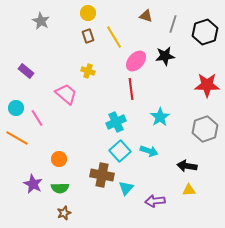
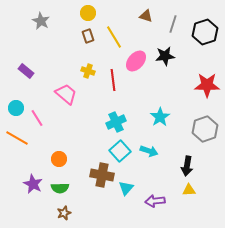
red line: moved 18 px left, 9 px up
black arrow: rotated 90 degrees counterclockwise
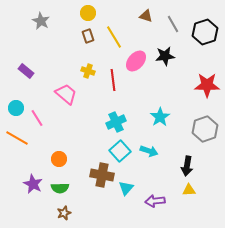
gray line: rotated 48 degrees counterclockwise
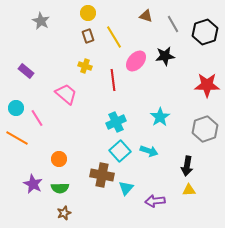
yellow cross: moved 3 px left, 5 px up
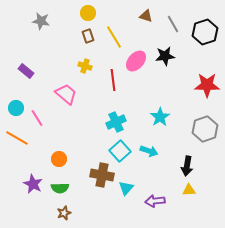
gray star: rotated 18 degrees counterclockwise
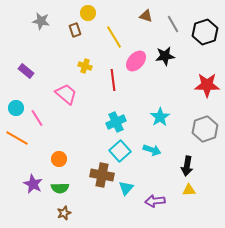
brown rectangle: moved 13 px left, 6 px up
cyan arrow: moved 3 px right, 1 px up
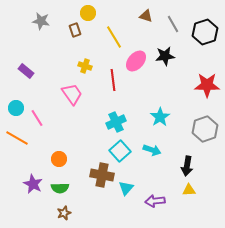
pink trapezoid: moved 6 px right; rotated 15 degrees clockwise
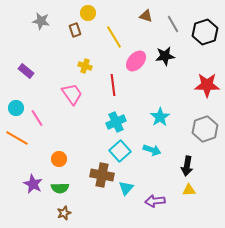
red line: moved 5 px down
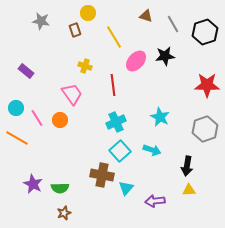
cyan star: rotated 12 degrees counterclockwise
orange circle: moved 1 px right, 39 px up
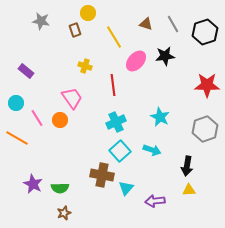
brown triangle: moved 8 px down
pink trapezoid: moved 4 px down
cyan circle: moved 5 px up
